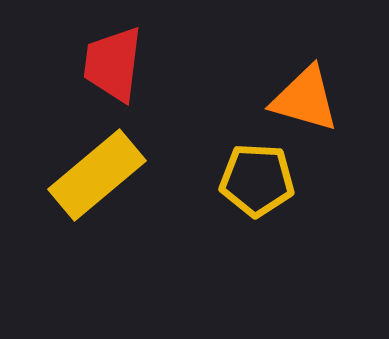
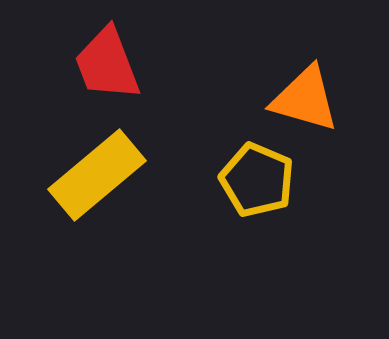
red trapezoid: moved 6 px left; rotated 28 degrees counterclockwise
yellow pentagon: rotated 20 degrees clockwise
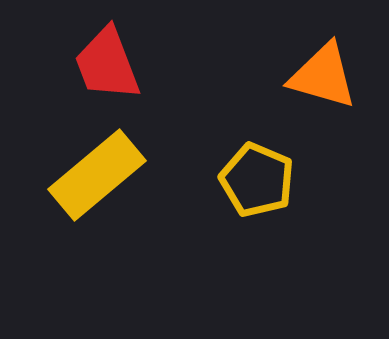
orange triangle: moved 18 px right, 23 px up
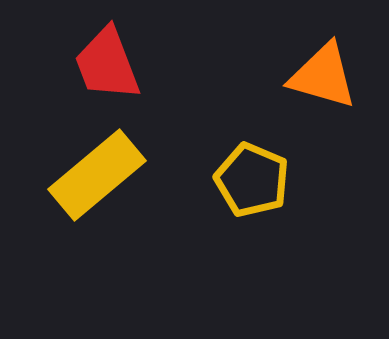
yellow pentagon: moved 5 px left
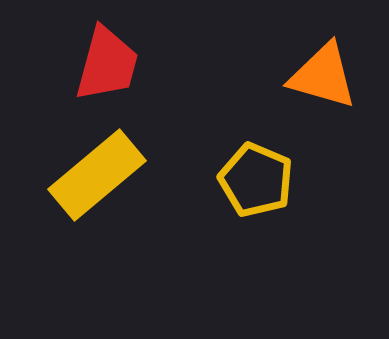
red trapezoid: rotated 144 degrees counterclockwise
yellow pentagon: moved 4 px right
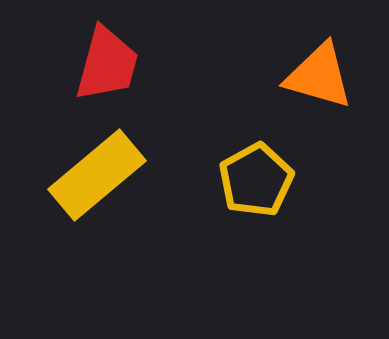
orange triangle: moved 4 px left
yellow pentagon: rotated 20 degrees clockwise
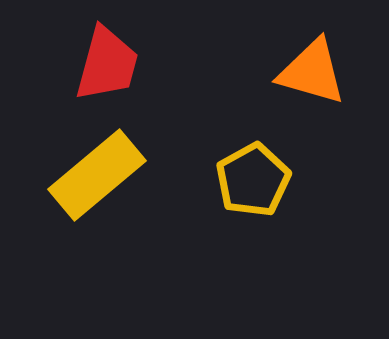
orange triangle: moved 7 px left, 4 px up
yellow pentagon: moved 3 px left
